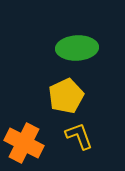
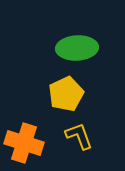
yellow pentagon: moved 2 px up
orange cross: rotated 9 degrees counterclockwise
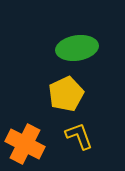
green ellipse: rotated 6 degrees counterclockwise
orange cross: moved 1 px right, 1 px down; rotated 9 degrees clockwise
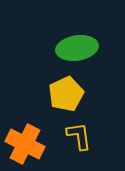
yellow L-shape: rotated 12 degrees clockwise
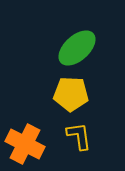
green ellipse: rotated 33 degrees counterclockwise
yellow pentagon: moved 5 px right; rotated 28 degrees clockwise
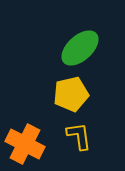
green ellipse: moved 3 px right
yellow pentagon: rotated 16 degrees counterclockwise
